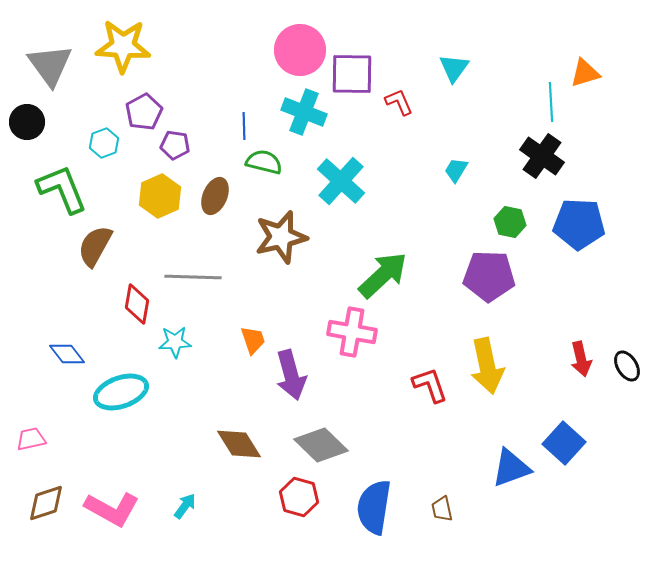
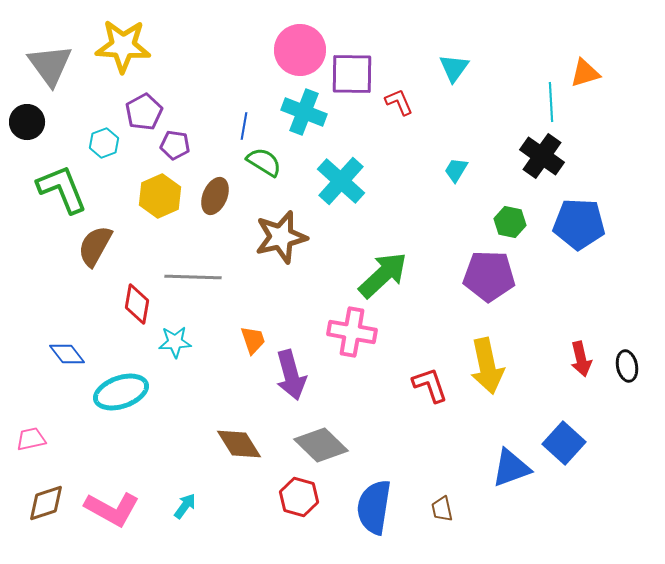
blue line at (244, 126): rotated 12 degrees clockwise
green semicircle at (264, 162): rotated 18 degrees clockwise
black ellipse at (627, 366): rotated 20 degrees clockwise
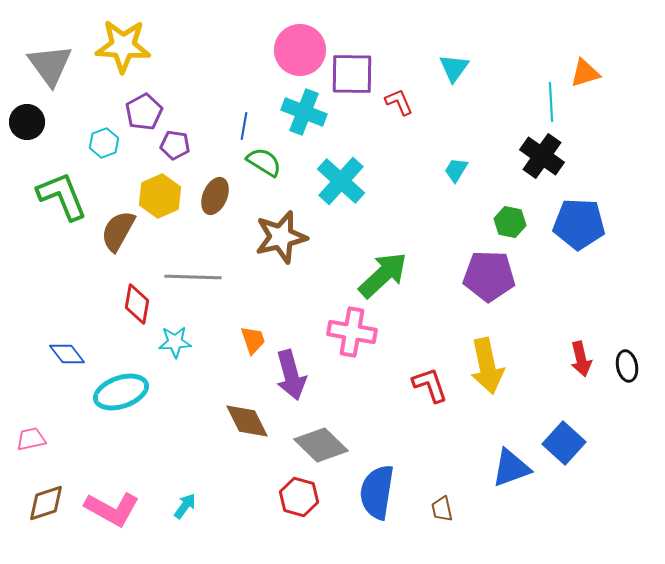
green L-shape at (62, 189): moved 7 px down
brown semicircle at (95, 246): moved 23 px right, 15 px up
brown diamond at (239, 444): moved 8 px right, 23 px up; rotated 6 degrees clockwise
blue semicircle at (374, 507): moved 3 px right, 15 px up
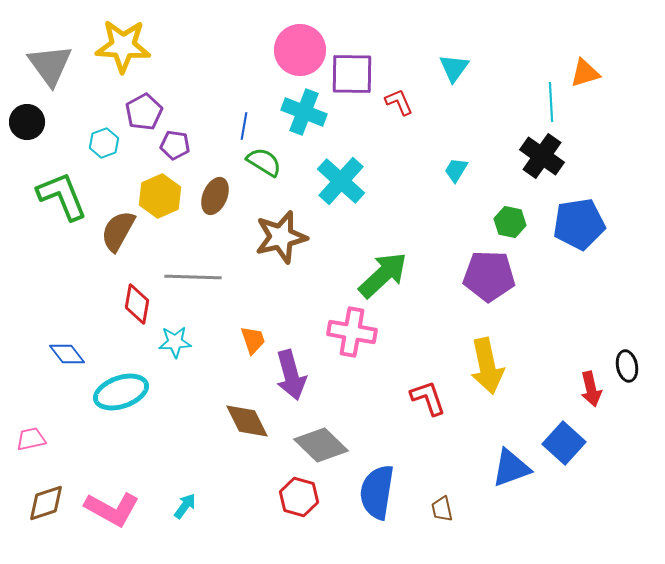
blue pentagon at (579, 224): rotated 12 degrees counterclockwise
red arrow at (581, 359): moved 10 px right, 30 px down
red L-shape at (430, 385): moved 2 px left, 13 px down
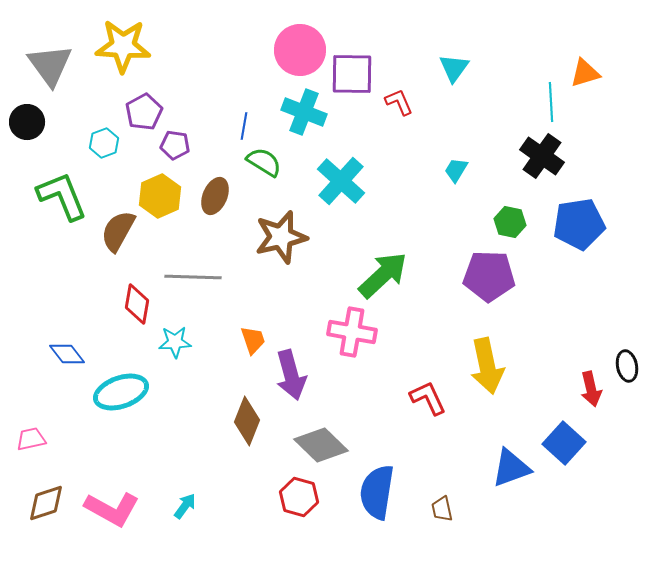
red L-shape at (428, 398): rotated 6 degrees counterclockwise
brown diamond at (247, 421): rotated 48 degrees clockwise
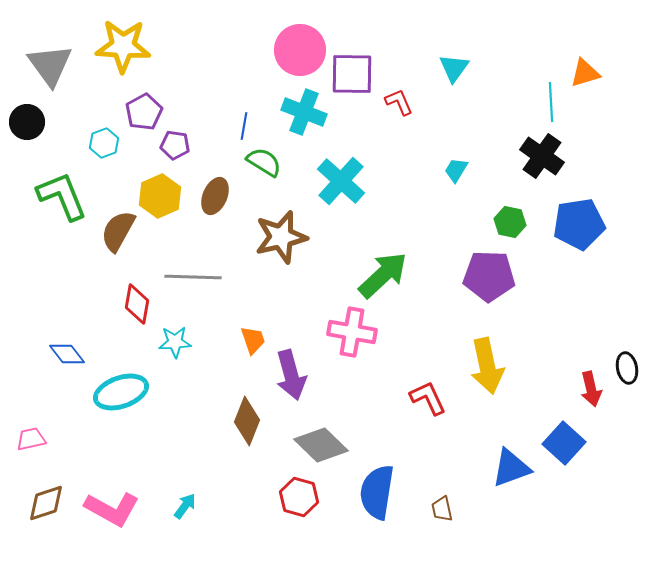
black ellipse at (627, 366): moved 2 px down
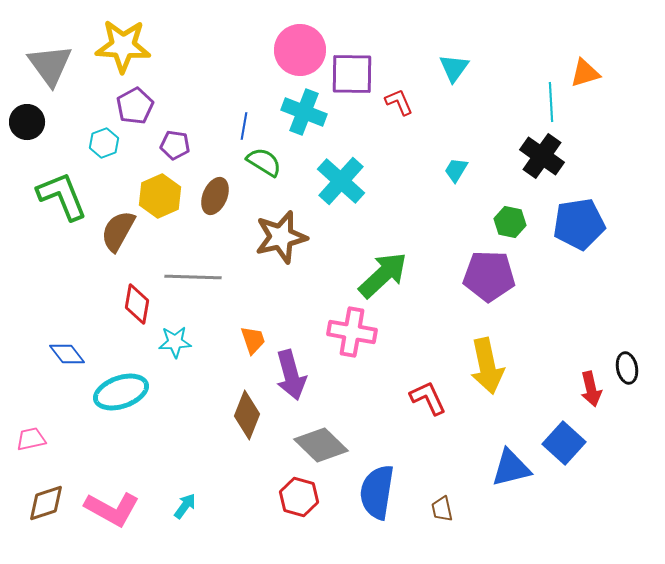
purple pentagon at (144, 112): moved 9 px left, 6 px up
brown diamond at (247, 421): moved 6 px up
blue triangle at (511, 468): rotated 6 degrees clockwise
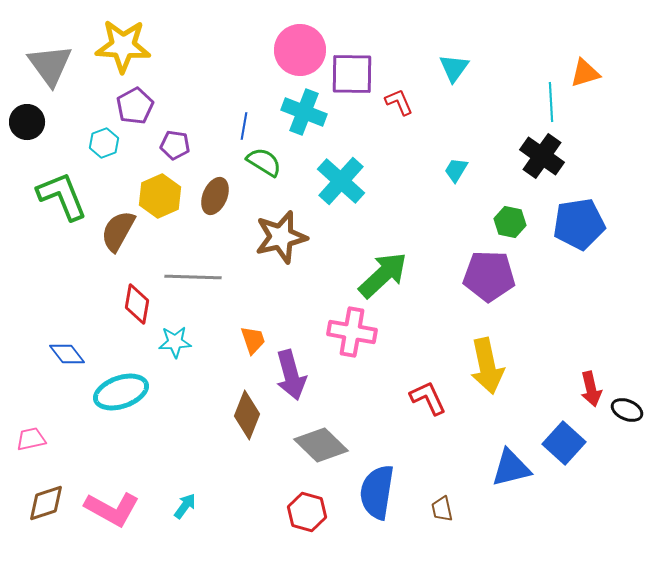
black ellipse at (627, 368): moved 42 px down; rotated 56 degrees counterclockwise
red hexagon at (299, 497): moved 8 px right, 15 px down
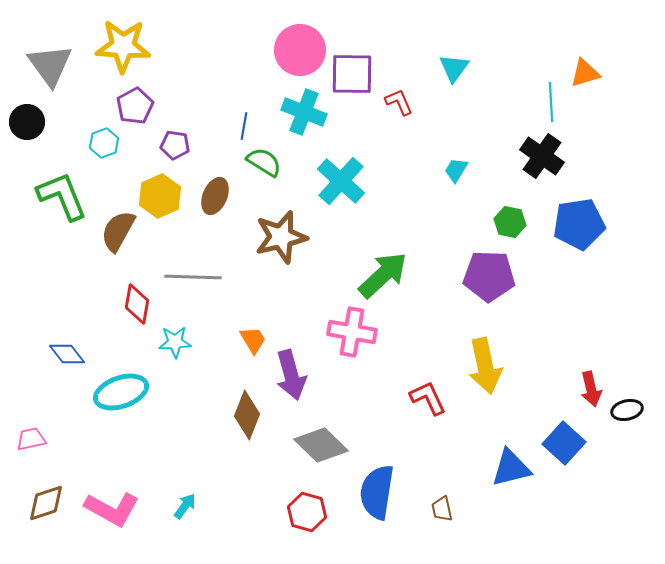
orange trapezoid at (253, 340): rotated 12 degrees counterclockwise
yellow arrow at (487, 366): moved 2 px left
black ellipse at (627, 410): rotated 36 degrees counterclockwise
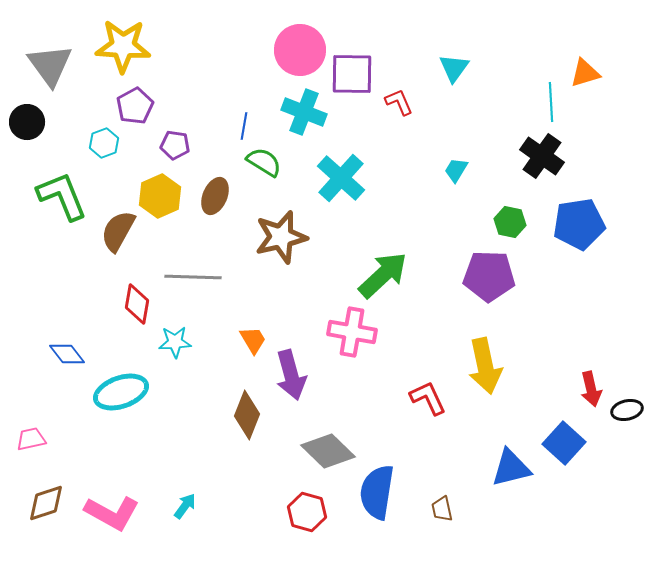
cyan cross at (341, 181): moved 3 px up
gray diamond at (321, 445): moved 7 px right, 6 px down
pink L-shape at (112, 509): moved 4 px down
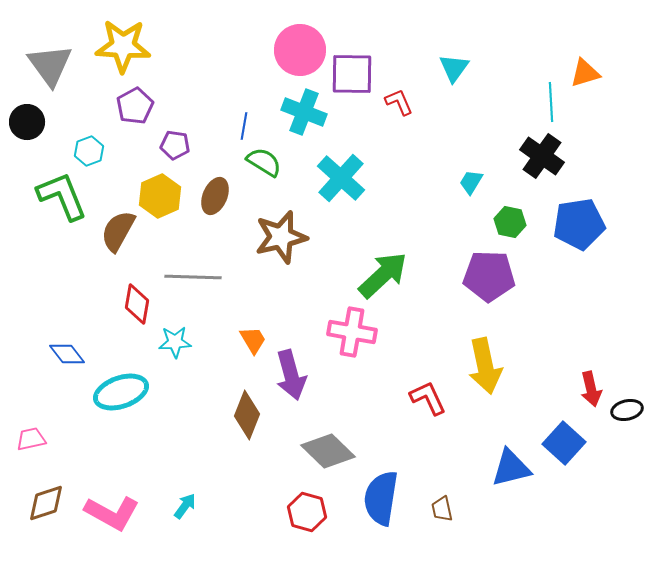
cyan hexagon at (104, 143): moved 15 px left, 8 px down
cyan trapezoid at (456, 170): moved 15 px right, 12 px down
blue semicircle at (377, 492): moved 4 px right, 6 px down
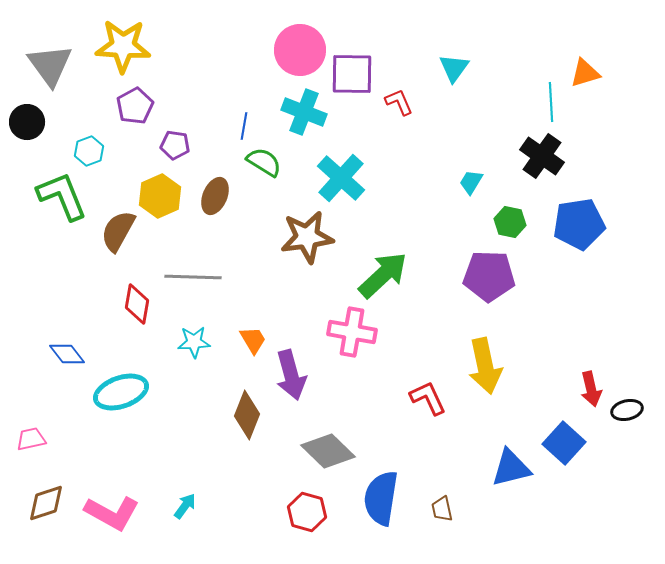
brown star at (281, 237): moved 26 px right; rotated 6 degrees clockwise
cyan star at (175, 342): moved 19 px right
